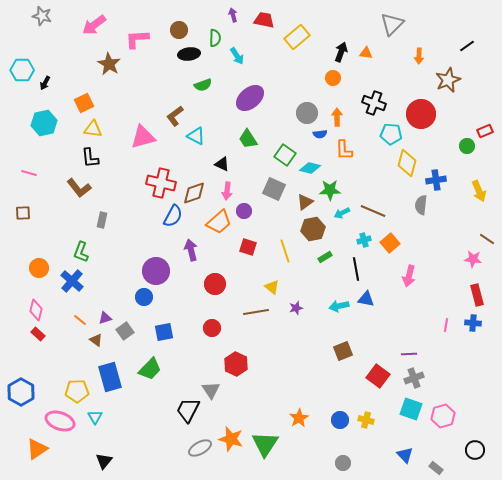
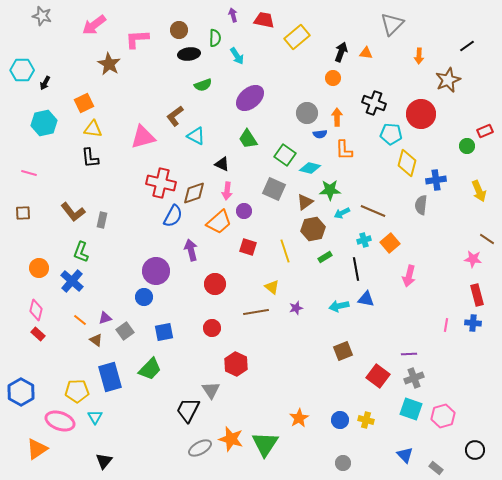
brown L-shape at (79, 188): moved 6 px left, 24 px down
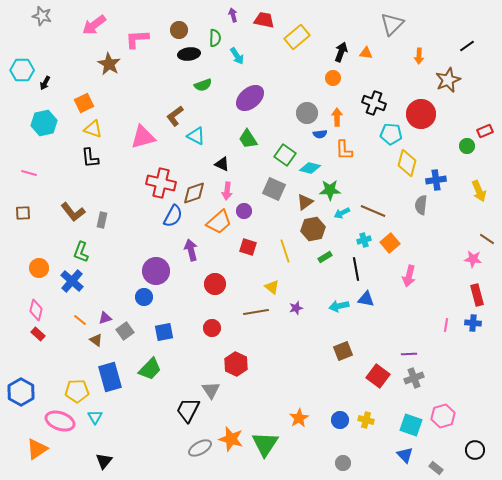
yellow triangle at (93, 129): rotated 12 degrees clockwise
cyan square at (411, 409): moved 16 px down
